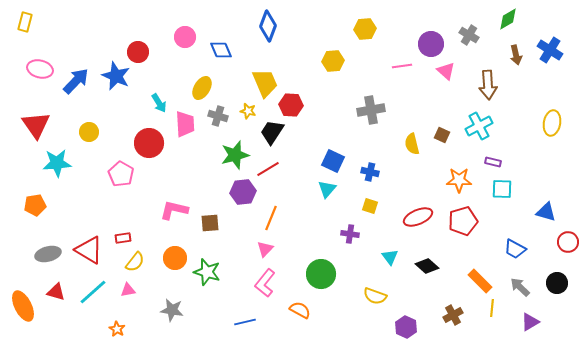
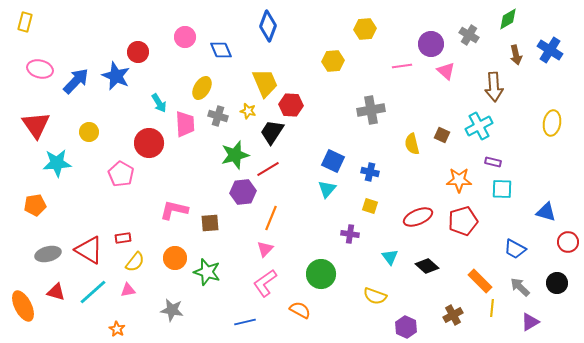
brown arrow at (488, 85): moved 6 px right, 2 px down
pink L-shape at (265, 283): rotated 16 degrees clockwise
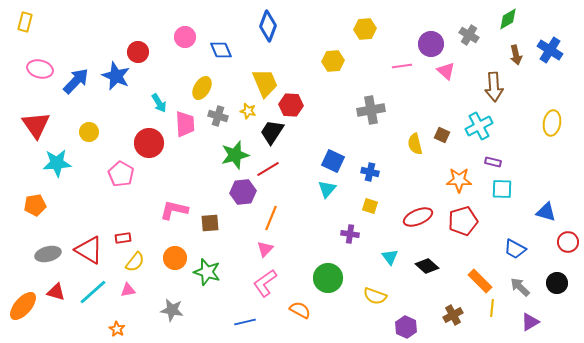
yellow semicircle at (412, 144): moved 3 px right
green circle at (321, 274): moved 7 px right, 4 px down
orange ellipse at (23, 306): rotated 68 degrees clockwise
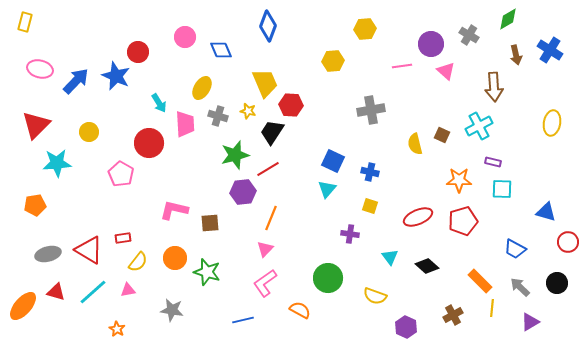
red triangle at (36, 125): rotated 20 degrees clockwise
yellow semicircle at (135, 262): moved 3 px right
blue line at (245, 322): moved 2 px left, 2 px up
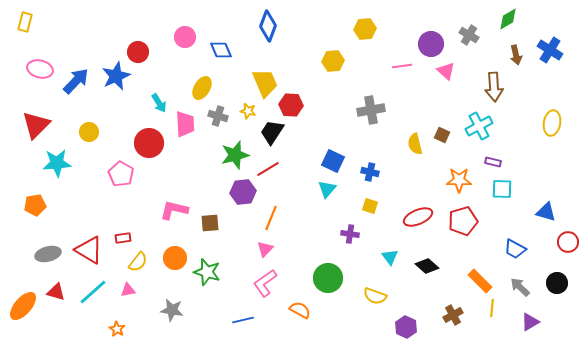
blue star at (116, 76): rotated 24 degrees clockwise
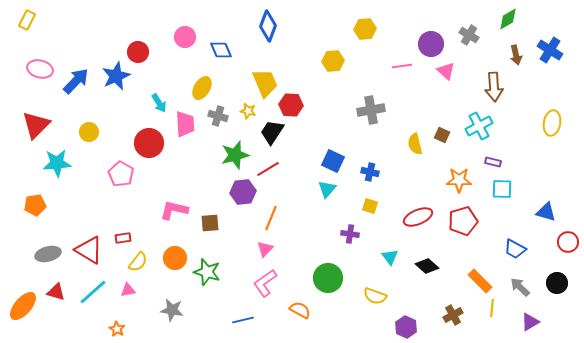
yellow rectangle at (25, 22): moved 2 px right, 2 px up; rotated 12 degrees clockwise
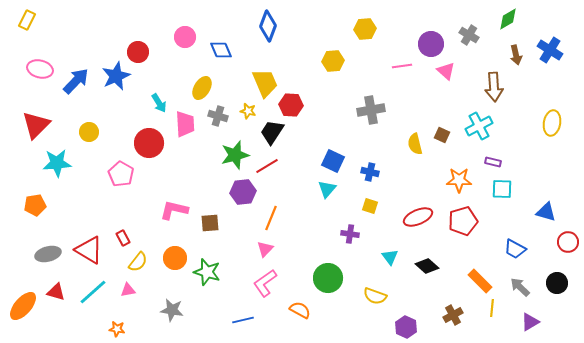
red line at (268, 169): moved 1 px left, 3 px up
red rectangle at (123, 238): rotated 70 degrees clockwise
orange star at (117, 329): rotated 21 degrees counterclockwise
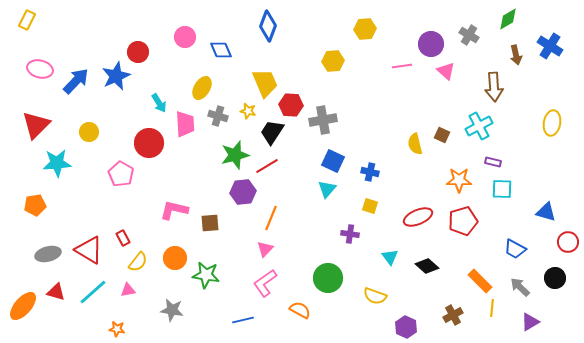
blue cross at (550, 50): moved 4 px up
gray cross at (371, 110): moved 48 px left, 10 px down
green star at (207, 272): moved 1 px left, 3 px down; rotated 8 degrees counterclockwise
black circle at (557, 283): moved 2 px left, 5 px up
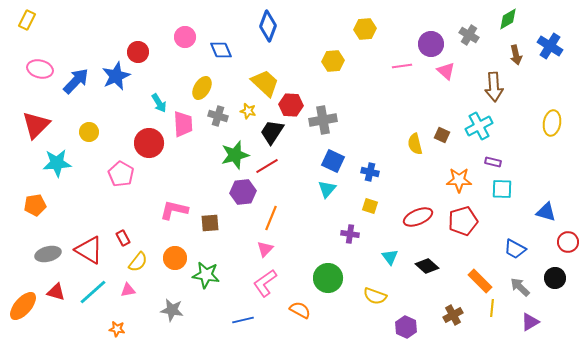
yellow trapezoid at (265, 83): rotated 24 degrees counterclockwise
pink trapezoid at (185, 124): moved 2 px left
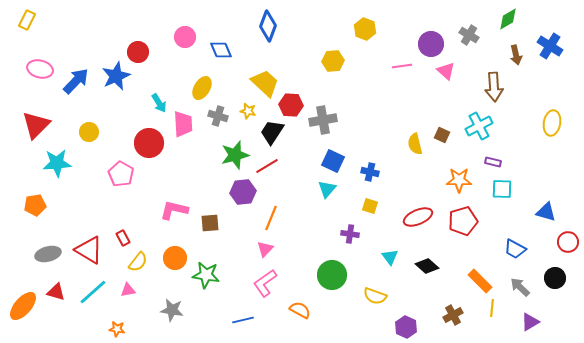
yellow hexagon at (365, 29): rotated 25 degrees clockwise
green circle at (328, 278): moved 4 px right, 3 px up
